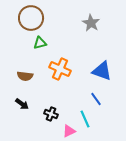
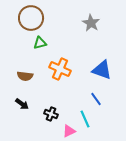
blue triangle: moved 1 px up
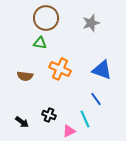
brown circle: moved 15 px right
gray star: rotated 24 degrees clockwise
green triangle: rotated 24 degrees clockwise
black arrow: moved 18 px down
black cross: moved 2 px left, 1 px down
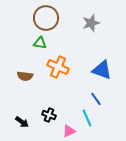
orange cross: moved 2 px left, 2 px up
cyan line: moved 2 px right, 1 px up
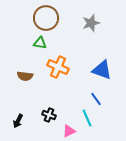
black arrow: moved 4 px left, 1 px up; rotated 80 degrees clockwise
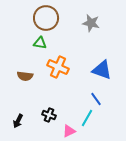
gray star: rotated 30 degrees clockwise
cyan line: rotated 54 degrees clockwise
